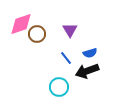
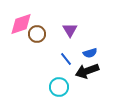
blue line: moved 1 px down
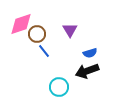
blue line: moved 22 px left, 8 px up
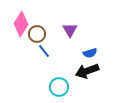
pink diamond: rotated 40 degrees counterclockwise
